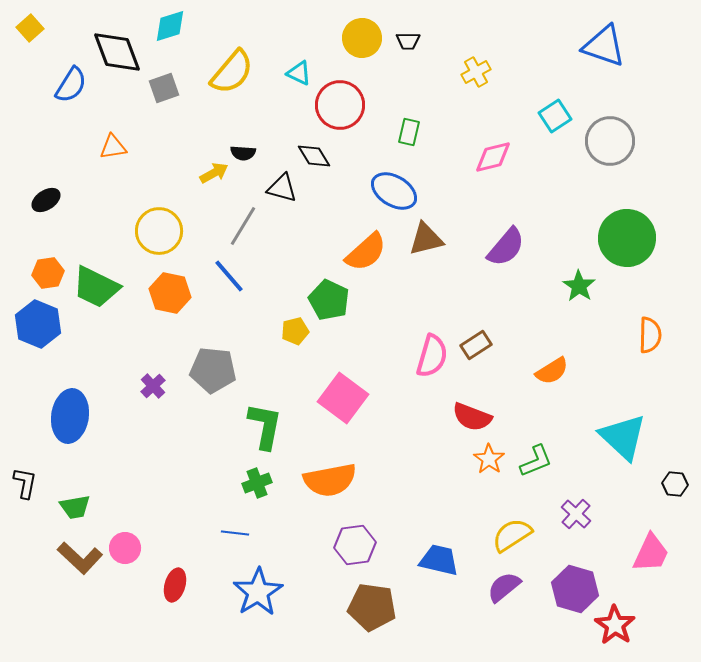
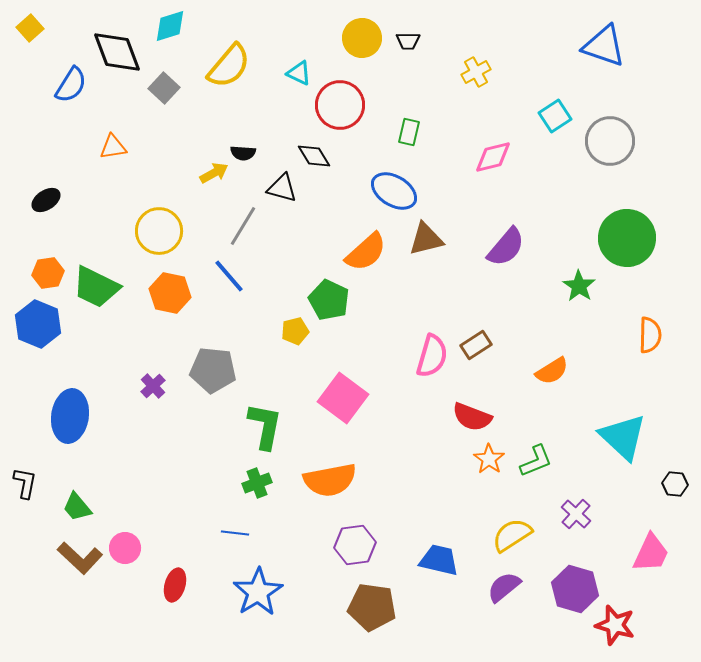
yellow semicircle at (232, 72): moved 3 px left, 6 px up
gray square at (164, 88): rotated 28 degrees counterclockwise
green trapezoid at (75, 507): moved 2 px right; rotated 60 degrees clockwise
red star at (615, 625): rotated 18 degrees counterclockwise
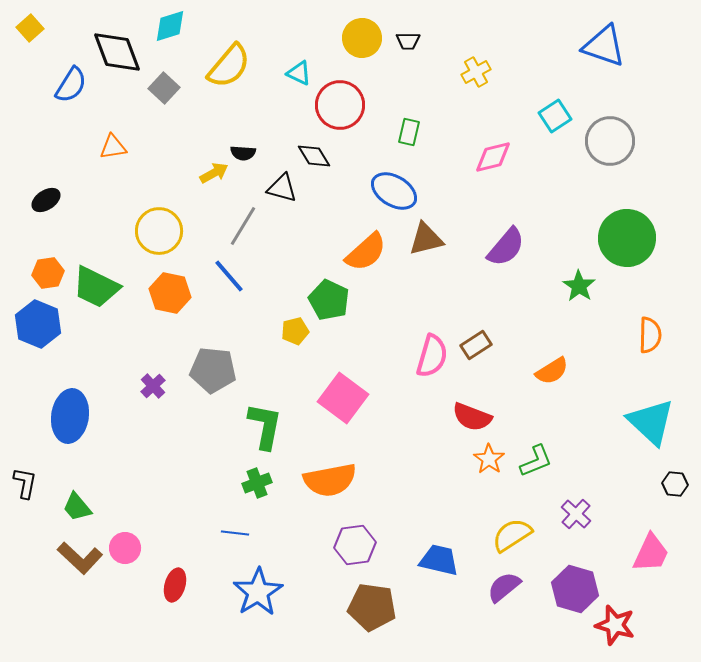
cyan triangle at (623, 437): moved 28 px right, 15 px up
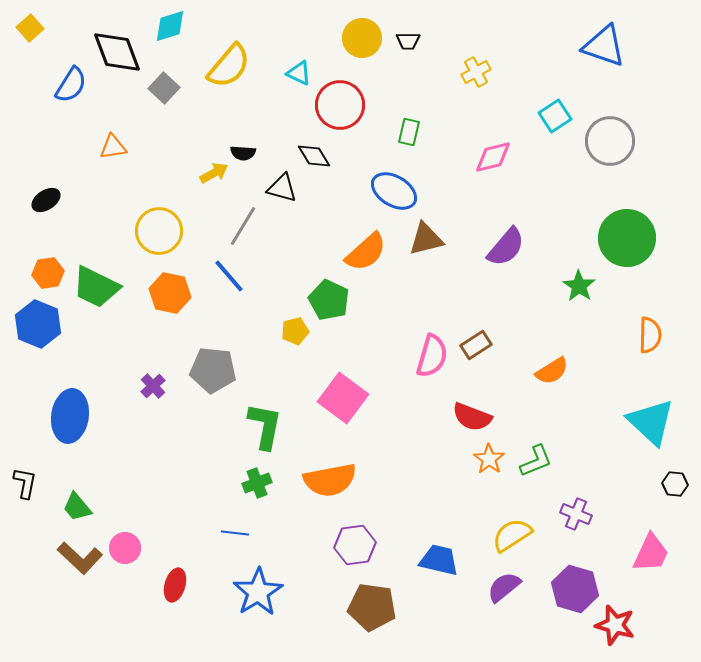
purple cross at (576, 514): rotated 20 degrees counterclockwise
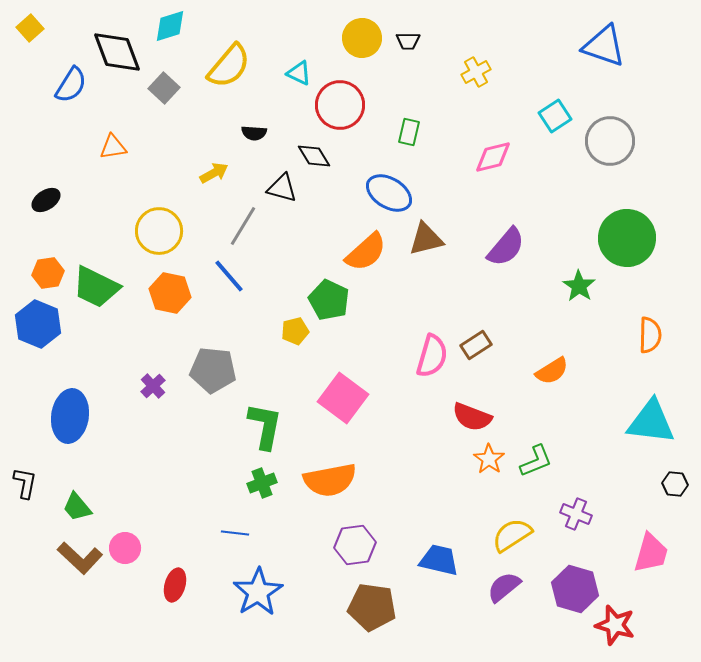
black semicircle at (243, 153): moved 11 px right, 20 px up
blue ellipse at (394, 191): moved 5 px left, 2 px down
cyan triangle at (651, 422): rotated 36 degrees counterclockwise
green cross at (257, 483): moved 5 px right
pink trapezoid at (651, 553): rotated 9 degrees counterclockwise
